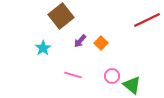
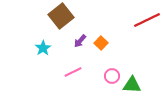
pink line: moved 3 px up; rotated 42 degrees counterclockwise
green triangle: rotated 36 degrees counterclockwise
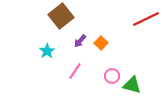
red line: moved 1 px left, 1 px up
cyan star: moved 4 px right, 3 px down
pink line: moved 2 px right, 1 px up; rotated 30 degrees counterclockwise
green triangle: rotated 12 degrees clockwise
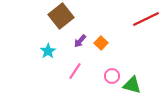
cyan star: moved 1 px right
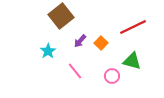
red line: moved 13 px left, 8 px down
pink line: rotated 72 degrees counterclockwise
green triangle: moved 24 px up
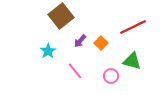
pink circle: moved 1 px left
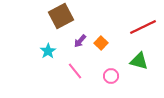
brown square: rotated 10 degrees clockwise
red line: moved 10 px right
green triangle: moved 7 px right
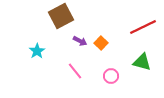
purple arrow: rotated 104 degrees counterclockwise
cyan star: moved 11 px left
green triangle: moved 3 px right, 1 px down
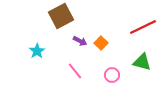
pink circle: moved 1 px right, 1 px up
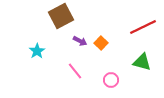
pink circle: moved 1 px left, 5 px down
